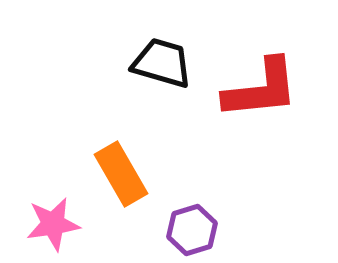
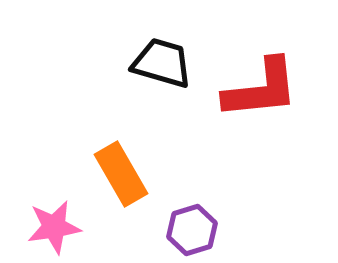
pink star: moved 1 px right, 3 px down
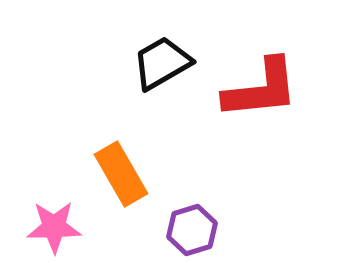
black trapezoid: rotated 46 degrees counterclockwise
pink star: rotated 8 degrees clockwise
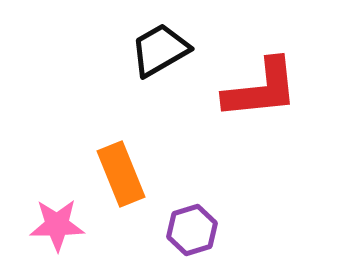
black trapezoid: moved 2 px left, 13 px up
orange rectangle: rotated 8 degrees clockwise
pink star: moved 3 px right, 2 px up
